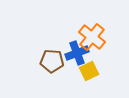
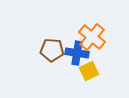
blue cross: rotated 30 degrees clockwise
brown pentagon: moved 11 px up
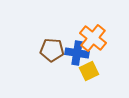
orange cross: moved 1 px right, 1 px down
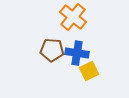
orange cross: moved 20 px left, 21 px up
